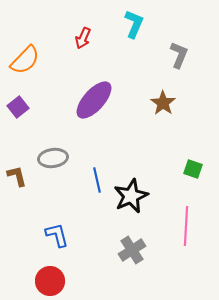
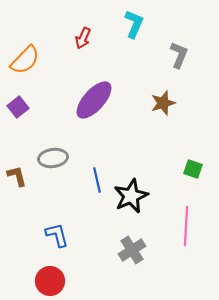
brown star: rotated 20 degrees clockwise
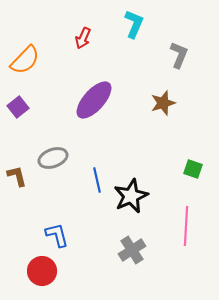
gray ellipse: rotated 12 degrees counterclockwise
red circle: moved 8 px left, 10 px up
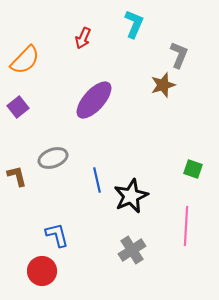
brown star: moved 18 px up
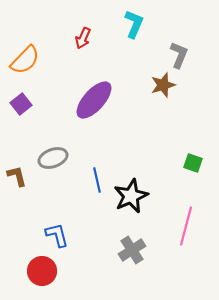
purple square: moved 3 px right, 3 px up
green square: moved 6 px up
pink line: rotated 12 degrees clockwise
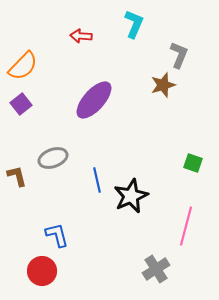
red arrow: moved 2 px left, 2 px up; rotated 70 degrees clockwise
orange semicircle: moved 2 px left, 6 px down
gray cross: moved 24 px right, 19 px down
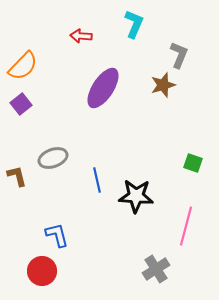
purple ellipse: moved 9 px right, 12 px up; rotated 9 degrees counterclockwise
black star: moved 5 px right; rotated 28 degrees clockwise
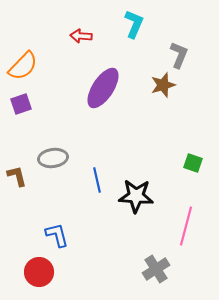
purple square: rotated 20 degrees clockwise
gray ellipse: rotated 12 degrees clockwise
red circle: moved 3 px left, 1 px down
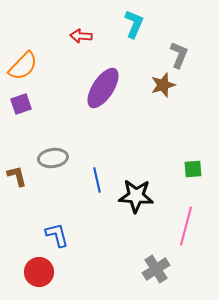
green square: moved 6 px down; rotated 24 degrees counterclockwise
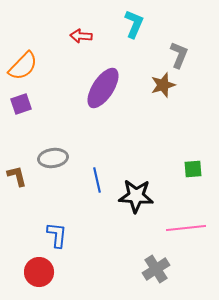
pink line: moved 2 px down; rotated 69 degrees clockwise
blue L-shape: rotated 20 degrees clockwise
